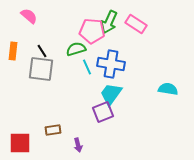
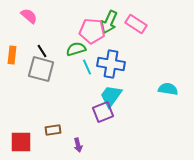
orange rectangle: moved 1 px left, 4 px down
gray square: rotated 8 degrees clockwise
cyan trapezoid: moved 2 px down
red square: moved 1 px right, 1 px up
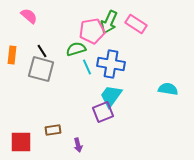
pink pentagon: rotated 15 degrees counterclockwise
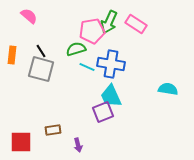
black line: moved 1 px left
cyan line: rotated 42 degrees counterclockwise
cyan trapezoid: rotated 60 degrees counterclockwise
